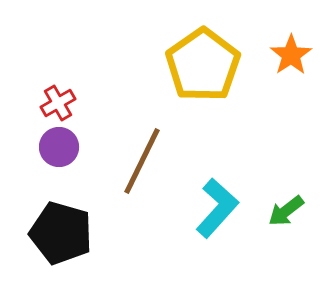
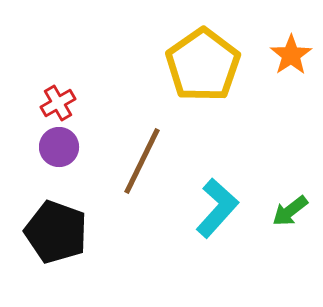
green arrow: moved 4 px right
black pentagon: moved 5 px left, 1 px up; rotated 4 degrees clockwise
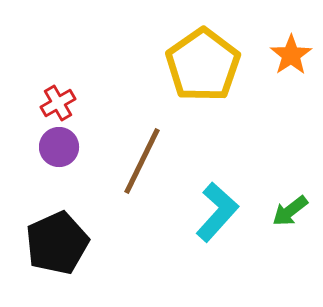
cyan L-shape: moved 4 px down
black pentagon: moved 1 px right, 11 px down; rotated 28 degrees clockwise
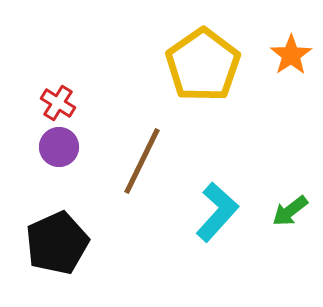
red cross: rotated 28 degrees counterclockwise
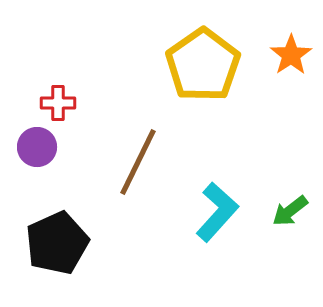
red cross: rotated 32 degrees counterclockwise
purple circle: moved 22 px left
brown line: moved 4 px left, 1 px down
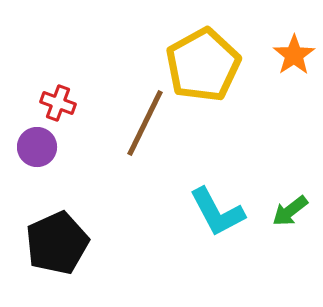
orange star: moved 3 px right
yellow pentagon: rotated 6 degrees clockwise
red cross: rotated 20 degrees clockwise
brown line: moved 7 px right, 39 px up
cyan L-shape: rotated 110 degrees clockwise
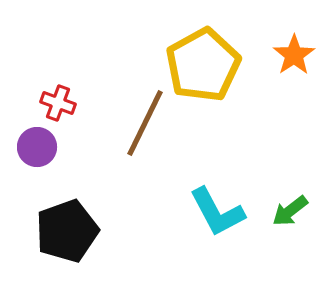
black pentagon: moved 10 px right, 12 px up; rotated 4 degrees clockwise
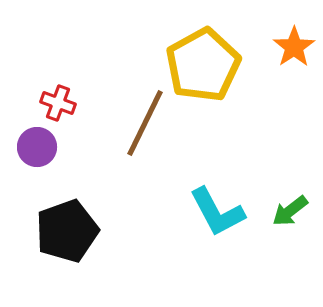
orange star: moved 8 px up
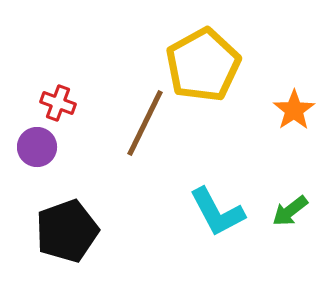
orange star: moved 63 px down
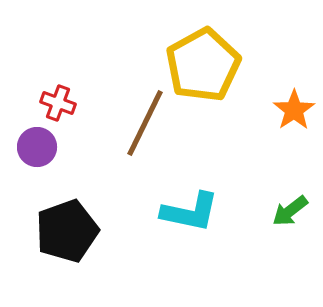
cyan L-shape: moved 27 px left; rotated 50 degrees counterclockwise
